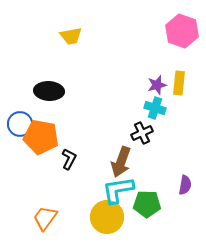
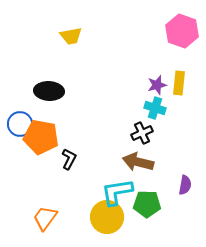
brown arrow: moved 17 px right; rotated 84 degrees clockwise
cyan L-shape: moved 1 px left, 2 px down
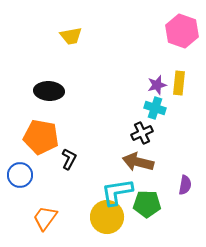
blue circle: moved 51 px down
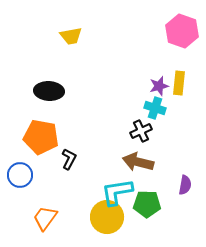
purple star: moved 2 px right, 1 px down
black cross: moved 1 px left, 2 px up
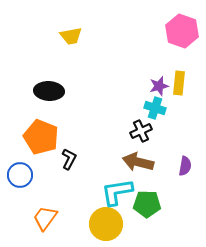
orange pentagon: rotated 12 degrees clockwise
purple semicircle: moved 19 px up
yellow circle: moved 1 px left, 7 px down
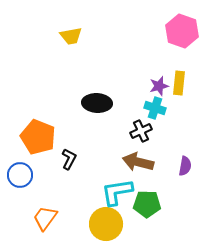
black ellipse: moved 48 px right, 12 px down
orange pentagon: moved 3 px left
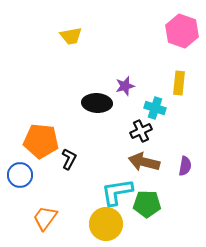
purple star: moved 34 px left
orange pentagon: moved 3 px right, 4 px down; rotated 16 degrees counterclockwise
brown arrow: moved 6 px right
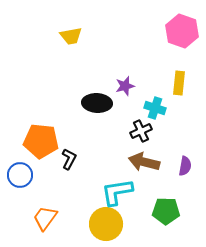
green pentagon: moved 19 px right, 7 px down
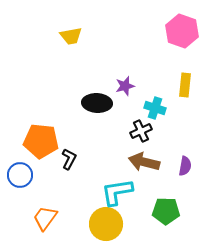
yellow rectangle: moved 6 px right, 2 px down
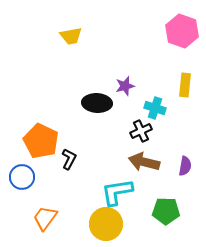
orange pentagon: rotated 20 degrees clockwise
blue circle: moved 2 px right, 2 px down
